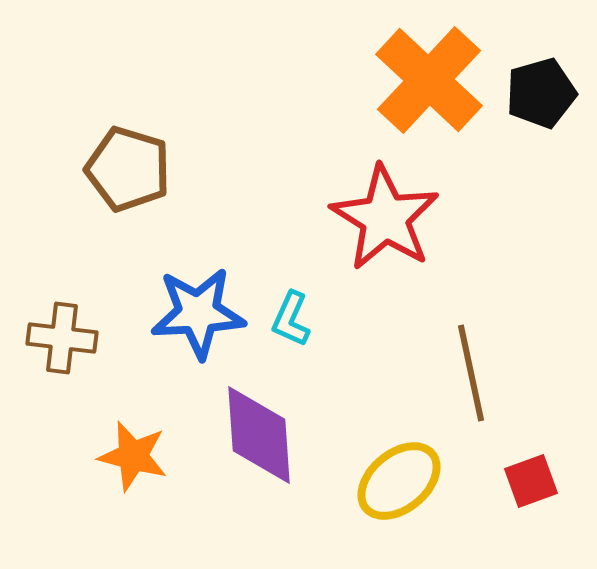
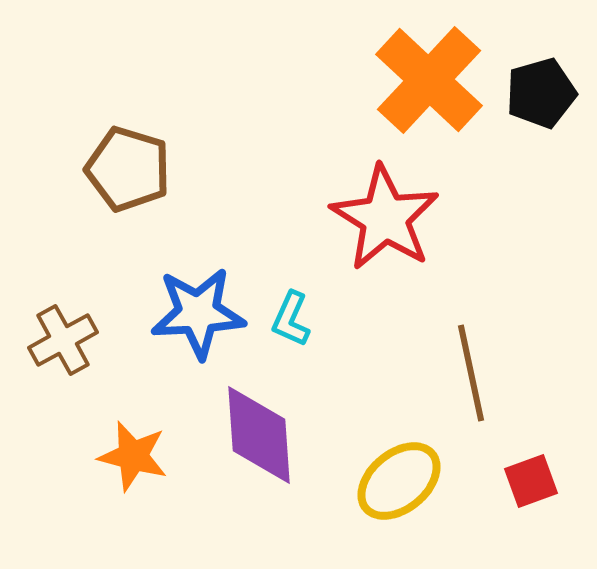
brown cross: moved 1 px right, 2 px down; rotated 36 degrees counterclockwise
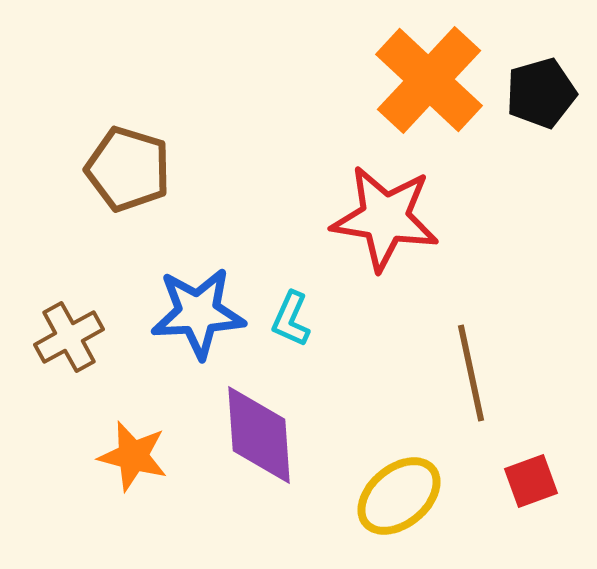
red star: rotated 23 degrees counterclockwise
brown cross: moved 6 px right, 3 px up
yellow ellipse: moved 15 px down
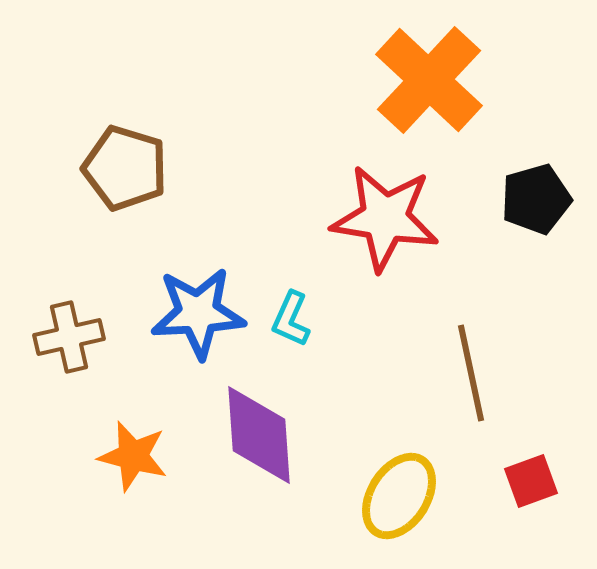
black pentagon: moved 5 px left, 106 px down
brown pentagon: moved 3 px left, 1 px up
brown cross: rotated 16 degrees clockwise
yellow ellipse: rotated 18 degrees counterclockwise
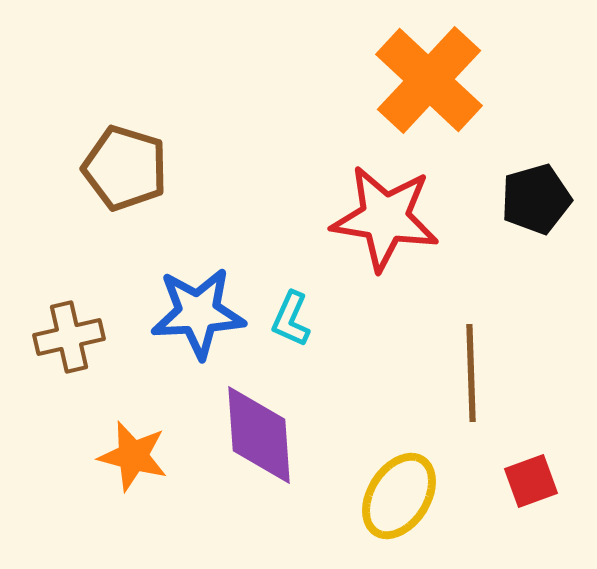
brown line: rotated 10 degrees clockwise
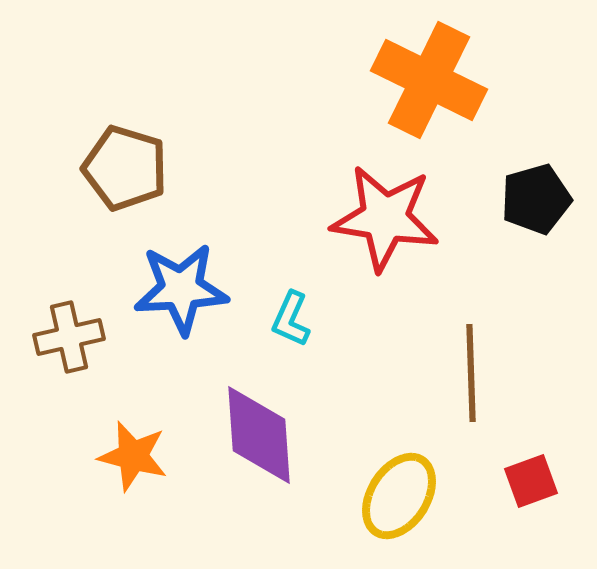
orange cross: rotated 17 degrees counterclockwise
blue star: moved 17 px left, 24 px up
